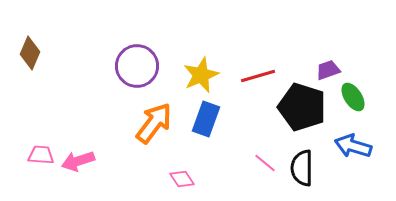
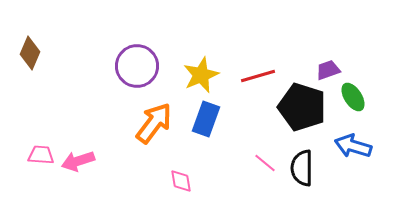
pink diamond: moved 1 px left, 2 px down; rotated 25 degrees clockwise
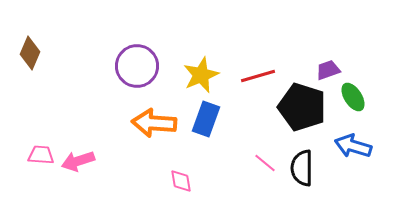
orange arrow: rotated 123 degrees counterclockwise
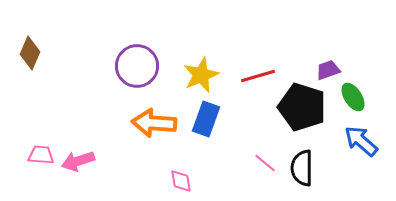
blue arrow: moved 8 px right, 5 px up; rotated 24 degrees clockwise
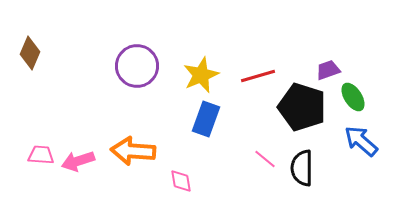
orange arrow: moved 21 px left, 28 px down
pink line: moved 4 px up
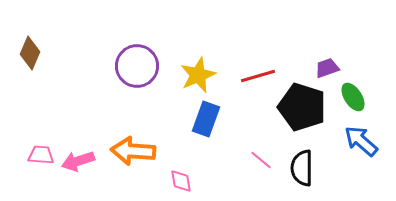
purple trapezoid: moved 1 px left, 2 px up
yellow star: moved 3 px left
pink line: moved 4 px left, 1 px down
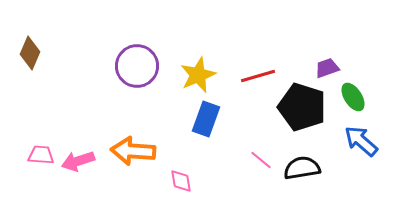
black semicircle: rotated 81 degrees clockwise
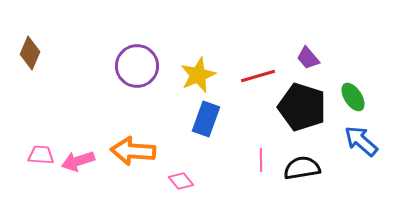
purple trapezoid: moved 19 px left, 10 px up; rotated 110 degrees counterclockwise
pink line: rotated 50 degrees clockwise
pink diamond: rotated 30 degrees counterclockwise
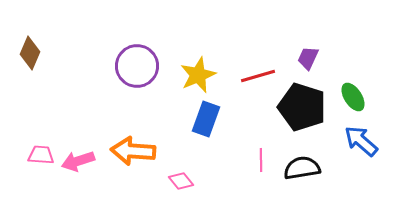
purple trapezoid: rotated 65 degrees clockwise
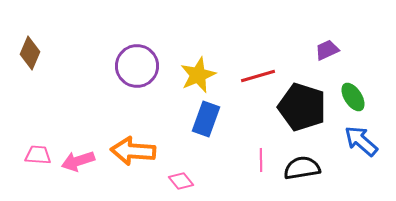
purple trapezoid: moved 19 px right, 8 px up; rotated 40 degrees clockwise
pink trapezoid: moved 3 px left
